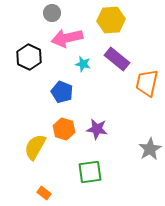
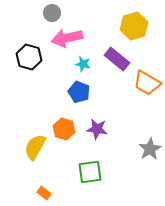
yellow hexagon: moved 23 px right, 6 px down; rotated 12 degrees counterclockwise
black hexagon: rotated 10 degrees counterclockwise
orange trapezoid: rotated 72 degrees counterclockwise
blue pentagon: moved 17 px right
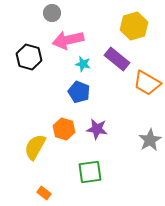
pink arrow: moved 1 px right, 2 px down
gray star: moved 9 px up
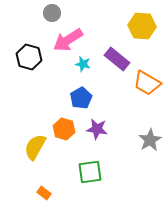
yellow hexagon: moved 8 px right; rotated 20 degrees clockwise
pink arrow: rotated 20 degrees counterclockwise
blue pentagon: moved 2 px right, 6 px down; rotated 20 degrees clockwise
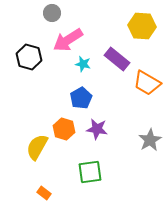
yellow semicircle: moved 2 px right
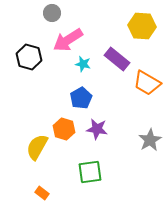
orange rectangle: moved 2 px left
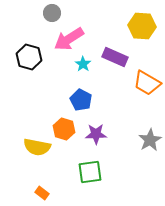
pink arrow: moved 1 px right, 1 px up
purple rectangle: moved 2 px left, 2 px up; rotated 15 degrees counterclockwise
cyan star: rotated 21 degrees clockwise
blue pentagon: moved 2 px down; rotated 15 degrees counterclockwise
purple star: moved 1 px left, 5 px down; rotated 10 degrees counterclockwise
yellow semicircle: rotated 108 degrees counterclockwise
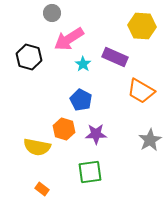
orange trapezoid: moved 6 px left, 8 px down
orange rectangle: moved 4 px up
